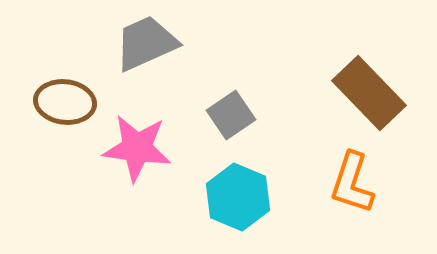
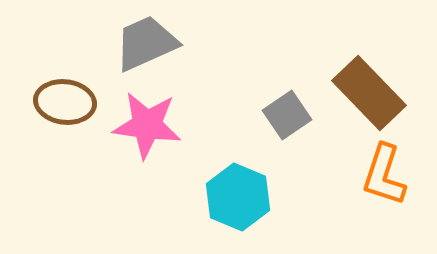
gray square: moved 56 px right
pink star: moved 10 px right, 23 px up
orange L-shape: moved 32 px right, 8 px up
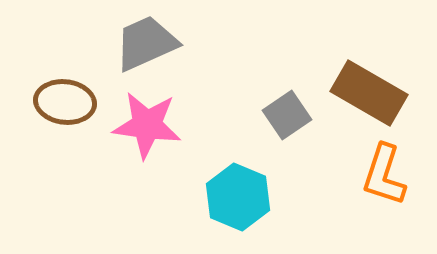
brown rectangle: rotated 16 degrees counterclockwise
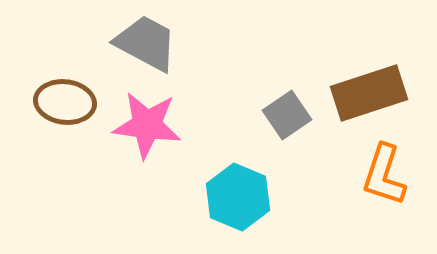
gray trapezoid: rotated 52 degrees clockwise
brown rectangle: rotated 48 degrees counterclockwise
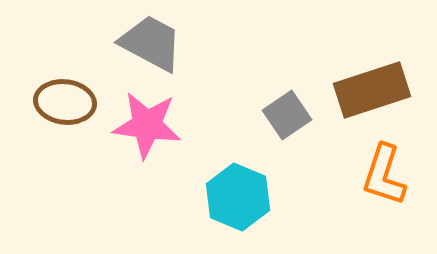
gray trapezoid: moved 5 px right
brown rectangle: moved 3 px right, 3 px up
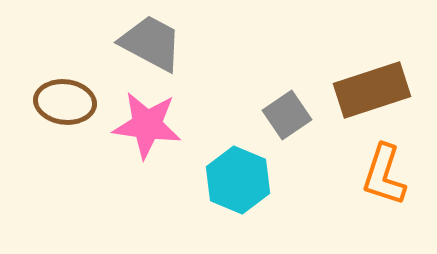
cyan hexagon: moved 17 px up
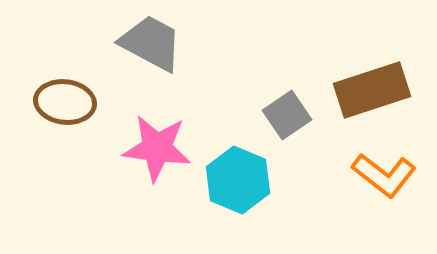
pink star: moved 10 px right, 23 px down
orange L-shape: rotated 70 degrees counterclockwise
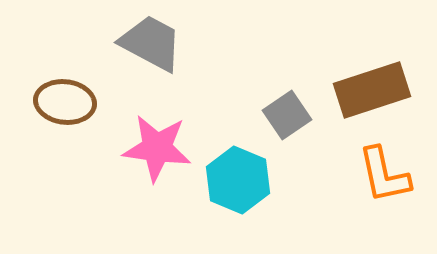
orange L-shape: rotated 40 degrees clockwise
